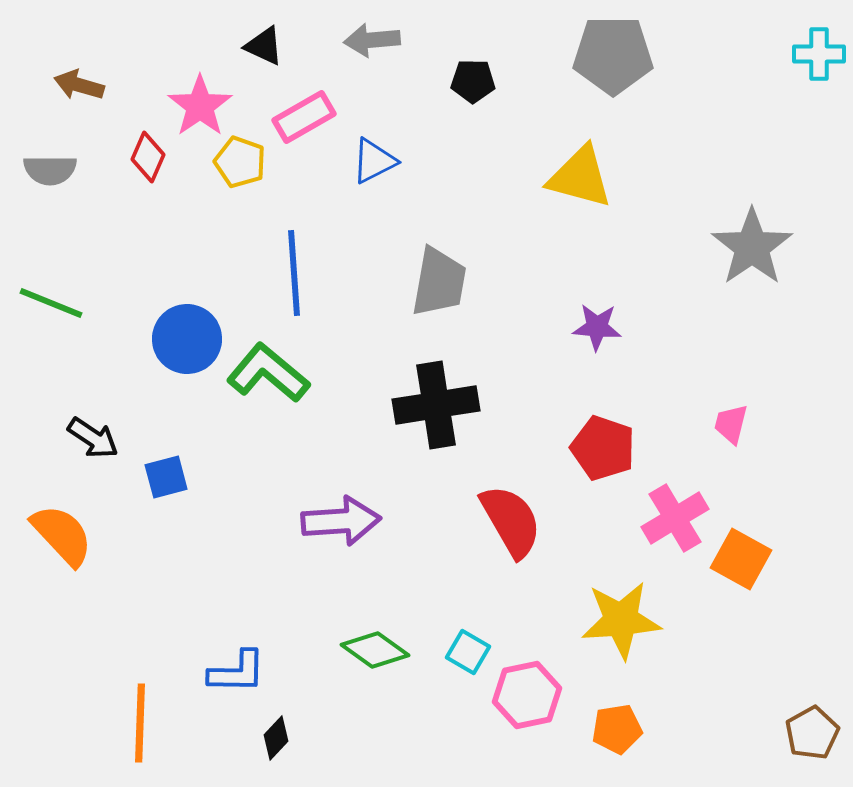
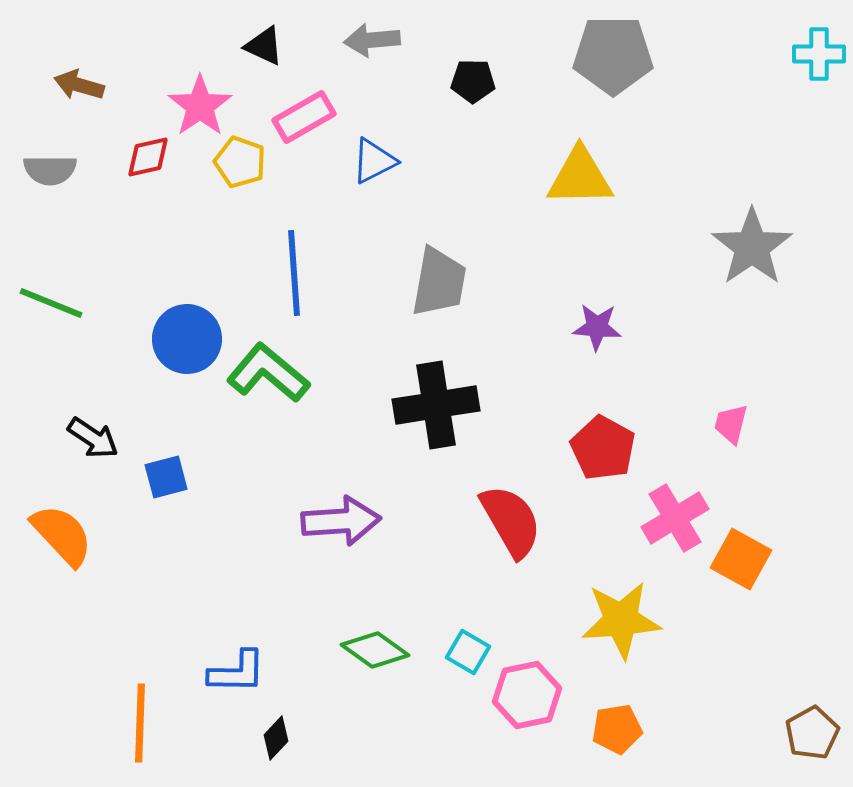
red diamond: rotated 54 degrees clockwise
yellow triangle: rotated 16 degrees counterclockwise
red pentagon: rotated 10 degrees clockwise
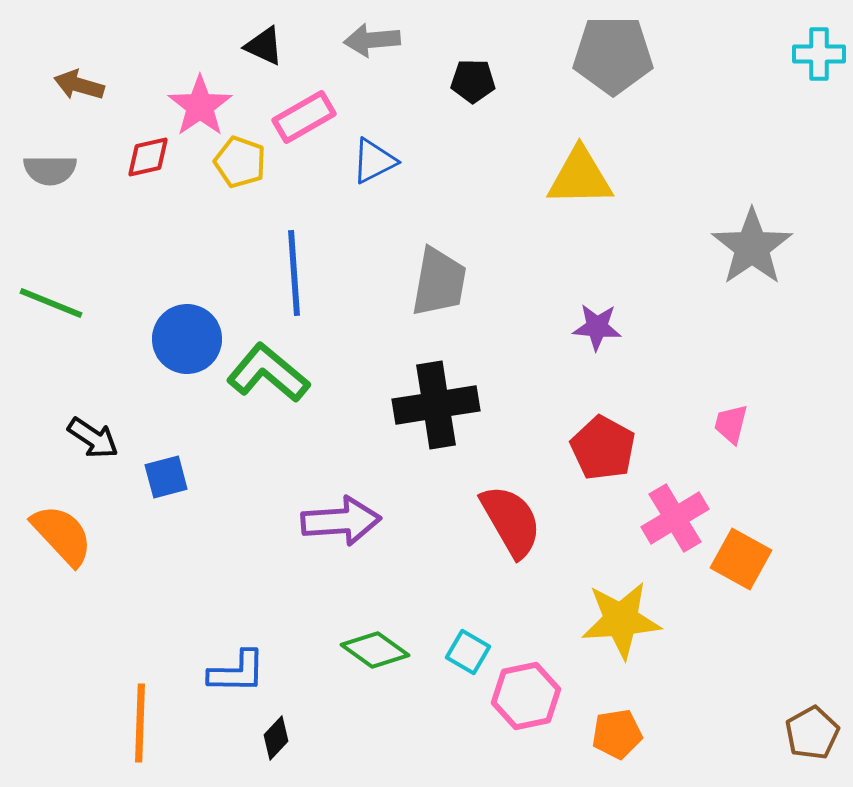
pink hexagon: moved 1 px left, 1 px down
orange pentagon: moved 5 px down
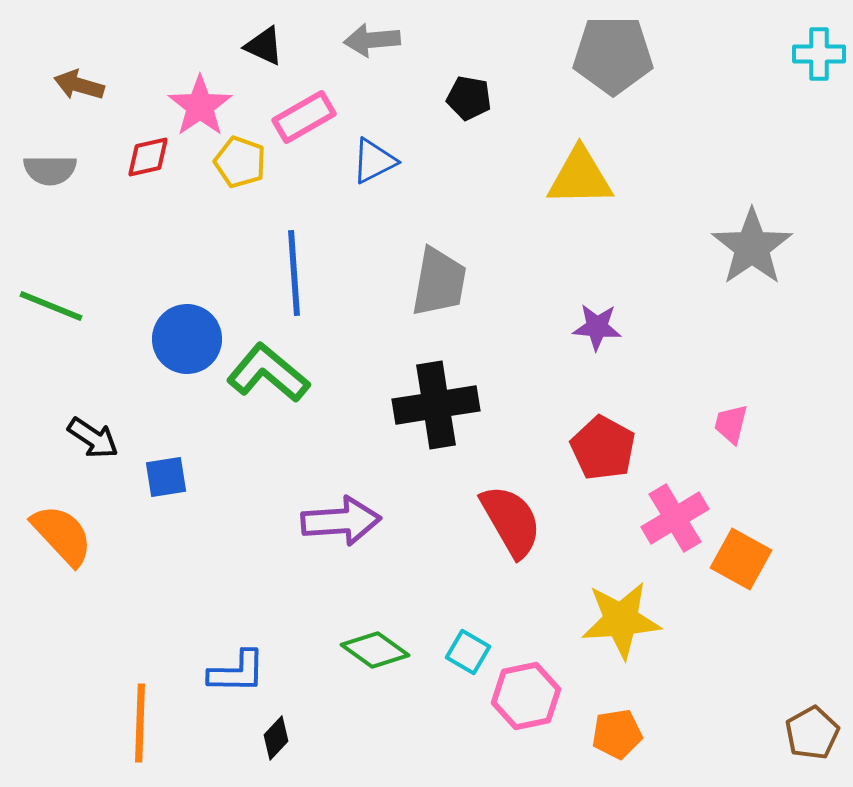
black pentagon: moved 4 px left, 17 px down; rotated 9 degrees clockwise
green line: moved 3 px down
blue square: rotated 6 degrees clockwise
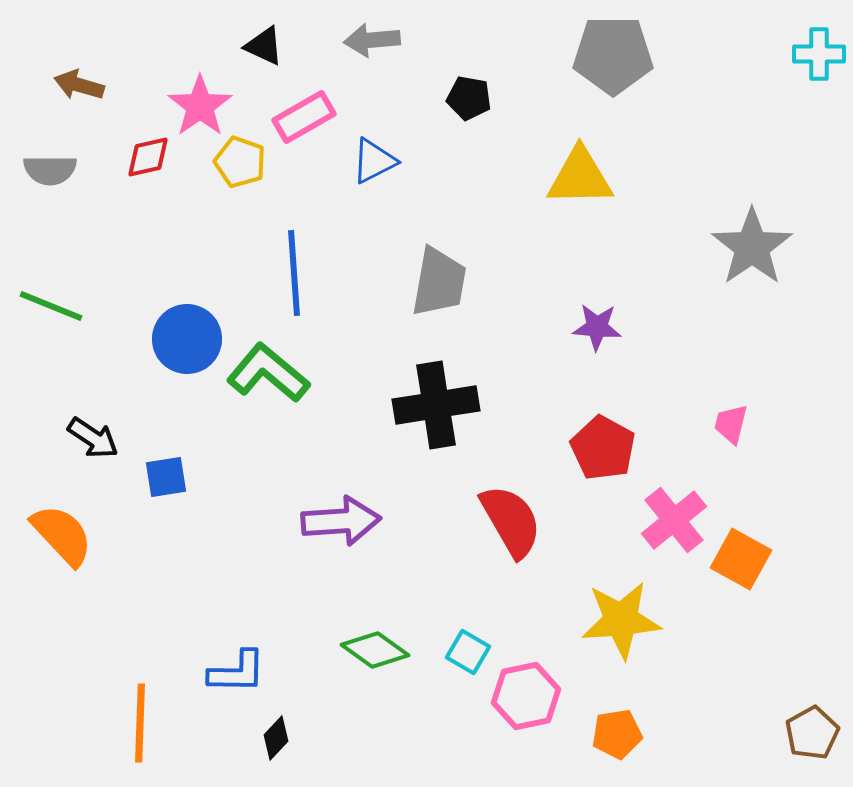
pink cross: moved 1 px left, 2 px down; rotated 8 degrees counterclockwise
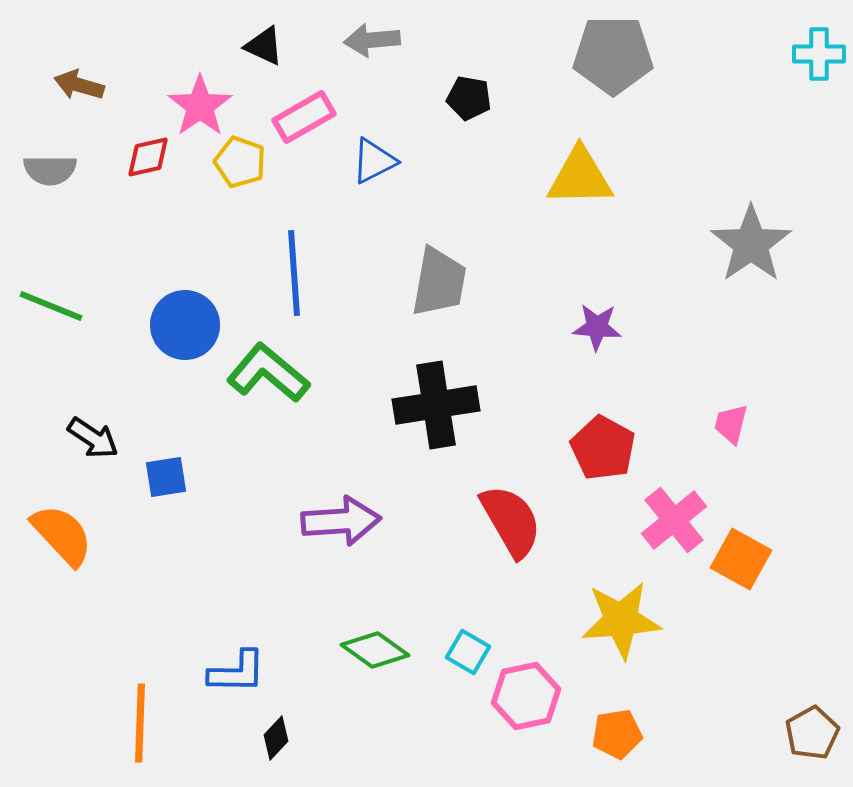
gray star: moved 1 px left, 3 px up
blue circle: moved 2 px left, 14 px up
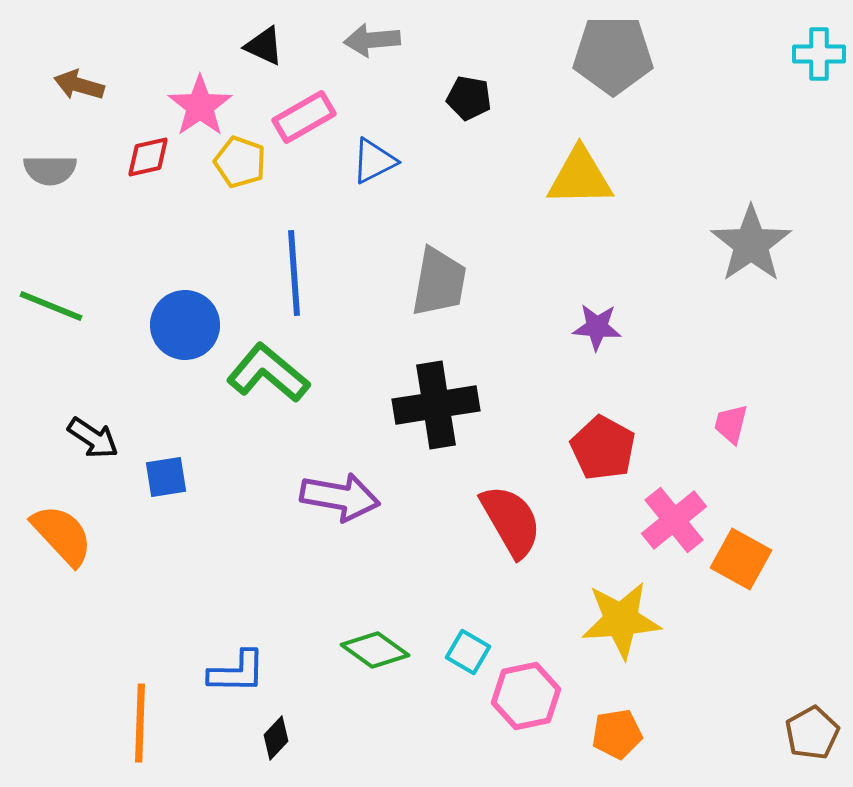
purple arrow: moved 1 px left, 24 px up; rotated 14 degrees clockwise
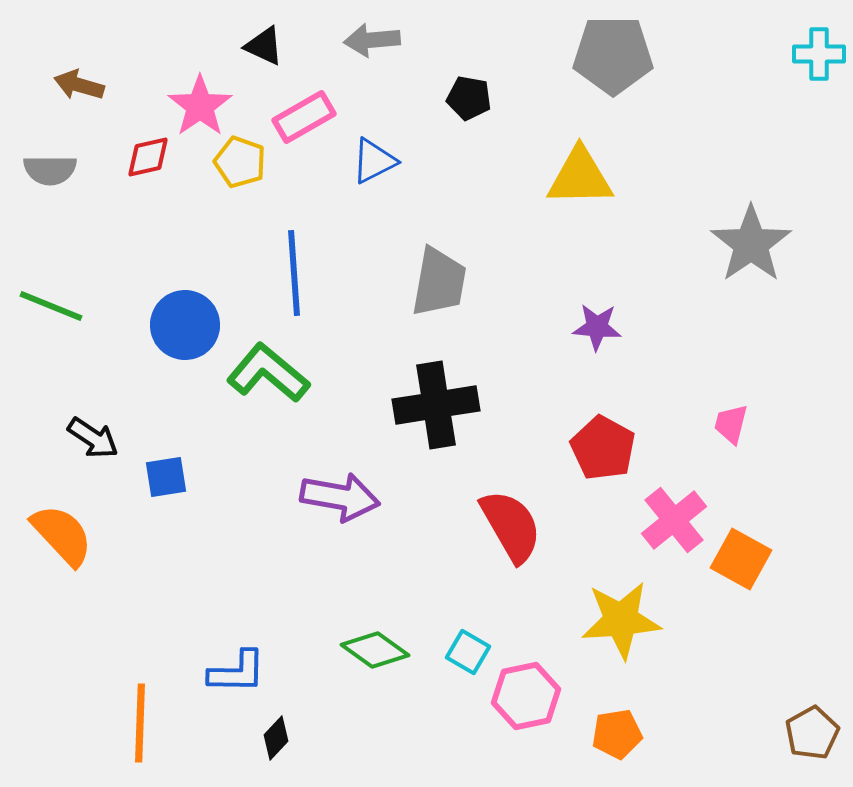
red semicircle: moved 5 px down
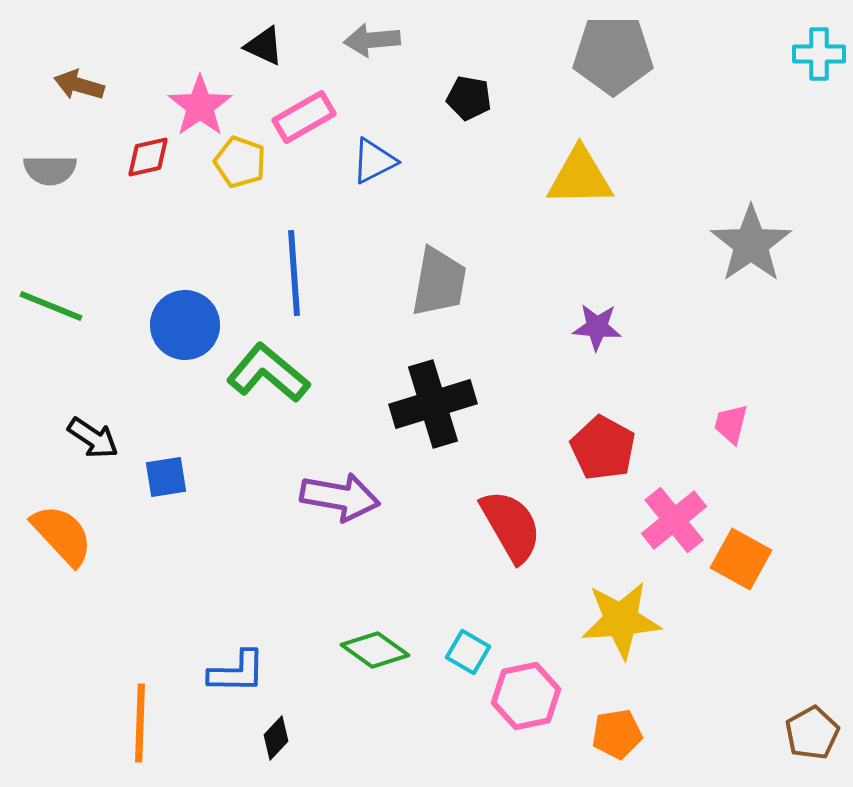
black cross: moved 3 px left, 1 px up; rotated 8 degrees counterclockwise
